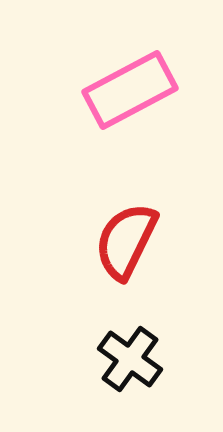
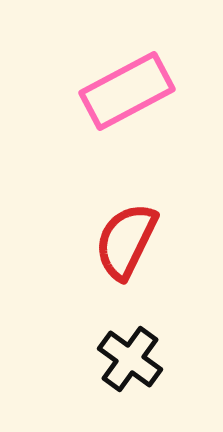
pink rectangle: moved 3 px left, 1 px down
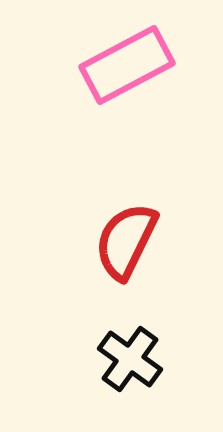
pink rectangle: moved 26 px up
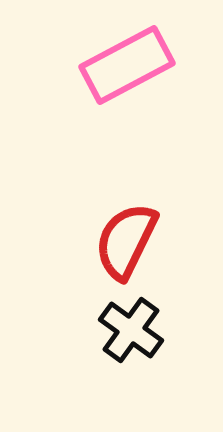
black cross: moved 1 px right, 29 px up
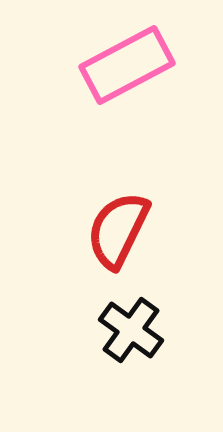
red semicircle: moved 8 px left, 11 px up
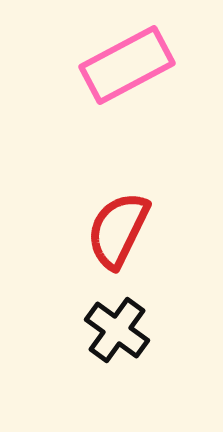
black cross: moved 14 px left
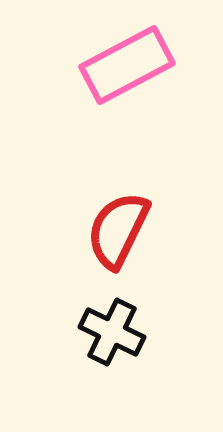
black cross: moved 5 px left, 2 px down; rotated 10 degrees counterclockwise
